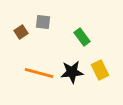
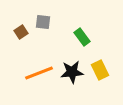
orange line: rotated 36 degrees counterclockwise
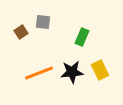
green rectangle: rotated 60 degrees clockwise
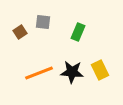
brown square: moved 1 px left
green rectangle: moved 4 px left, 5 px up
black star: rotated 10 degrees clockwise
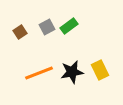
gray square: moved 4 px right, 5 px down; rotated 35 degrees counterclockwise
green rectangle: moved 9 px left, 6 px up; rotated 30 degrees clockwise
black star: rotated 15 degrees counterclockwise
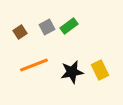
orange line: moved 5 px left, 8 px up
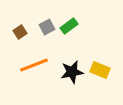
yellow rectangle: rotated 42 degrees counterclockwise
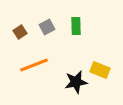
green rectangle: moved 7 px right; rotated 54 degrees counterclockwise
black star: moved 4 px right, 10 px down
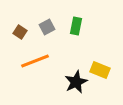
green rectangle: rotated 12 degrees clockwise
brown square: rotated 24 degrees counterclockwise
orange line: moved 1 px right, 4 px up
black star: rotated 15 degrees counterclockwise
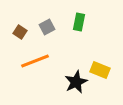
green rectangle: moved 3 px right, 4 px up
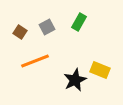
green rectangle: rotated 18 degrees clockwise
black star: moved 1 px left, 2 px up
